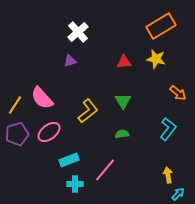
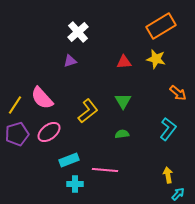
pink line: rotated 55 degrees clockwise
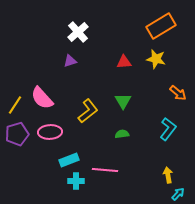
pink ellipse: moved 1 px right; rotated 35 degrees clockwise
cyan cross: moved 1 px right, 3 px up
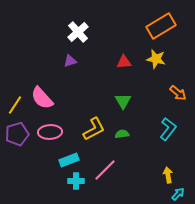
yellow L-shape: moved 6 px right, 18 px down; rotated 10 degrees clockwise
pink line: rotated 50 degrees counterclockwise
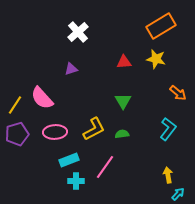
purple triangle: moved 1 px right, 8 px down
pink ellipse: moved 5 px right
pink line: moved 3 px up; rotated 10 degrees counterclockwise
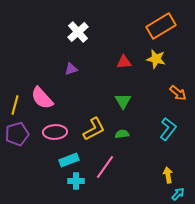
yellow line: rotated 18 degrees counterclockwise
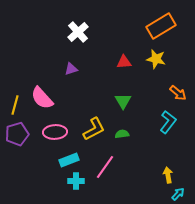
cyan L-shape: moved 7 px up
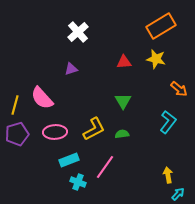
orange arrow: moved 1 px right, 4 px up
cyan cross: moved 2 px right, 1 px down; rotated 21 degrees clockwise
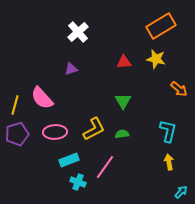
cyan L-shape: moved 9 px down; rotated 25 degrees counterclockwise
yellow arrow: moved 1 px right, 13 px up
cyan arrow: moved 3 px right, 2 px up
